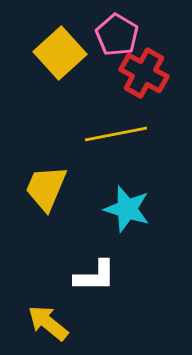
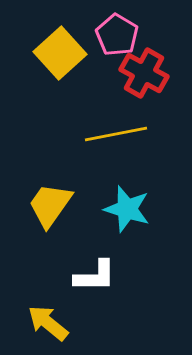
yellow trapezoid: moved 4 px right, 17 px down; rotated 12 degrees clockwise
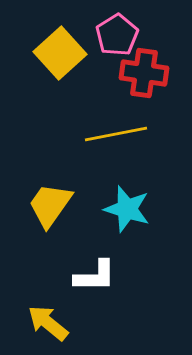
pink pentagon: rotated 9 degrees clockwise
red cross: rotated 21 degrees counterclockwise
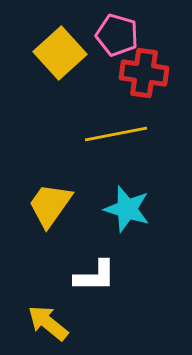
pink pentagon: rotated 24 degrees counterclockwise
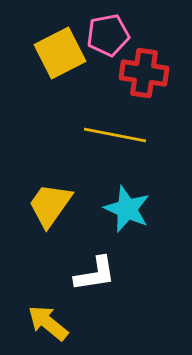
pink pentagon: moved 9 px left; rotated 27 degrees counterclockwise
yellow square: rotated 15 degrees clockwise
yellow line: moved 1 px left, 1 px down; rotated 22 degrees clockwise
cyan star: rotated 6 degrees clockwise
white L-shape: moved 2 px up; rotated 9 degrees counterclockwise
